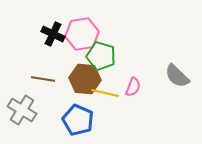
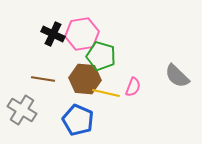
yellow line: moved 1 px right
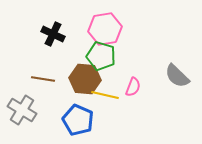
pink hexagon: moved 23 px right, 5 px up
yellow line: moved 1 px left, 2 px down
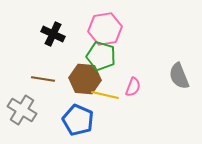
gray semicircle: moved 2 px right; rotated 24 degrees clockwise
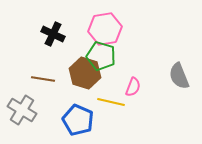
brown hexagon: moved 6 px up; rotated 12 degrees clockwise
yellow line: moved 6 px right, 7 px down
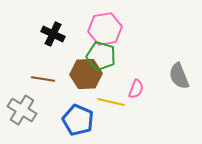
brown hexagon: moved 1 px right, 1 px down; rotated 20 degrees counterclockwise
pink semicircle: moved 3 px right, 2 px down
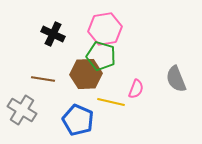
gray semicircle: moved 3 px left, 3 px down
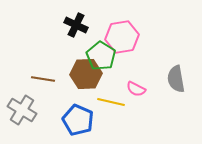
pink hexagon: moved 17 px right, 8 px down
black cross: moved 23 px right, 9 px up
green pentagon: rotated 16 degrees clockwise
gray semicircle: rotated 12 degrees clockwise
pink semicircle: rotated 96 degrees clockwise
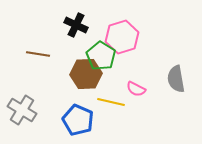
pink hexagon: rotated 8 degrees counterclockwise
brown line: moved 5 px left, 25 px up
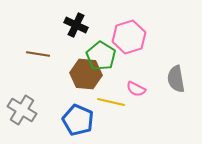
pink hexagon: moved 7 px right
brown hexagon: rotated 8 degrees clockwise
